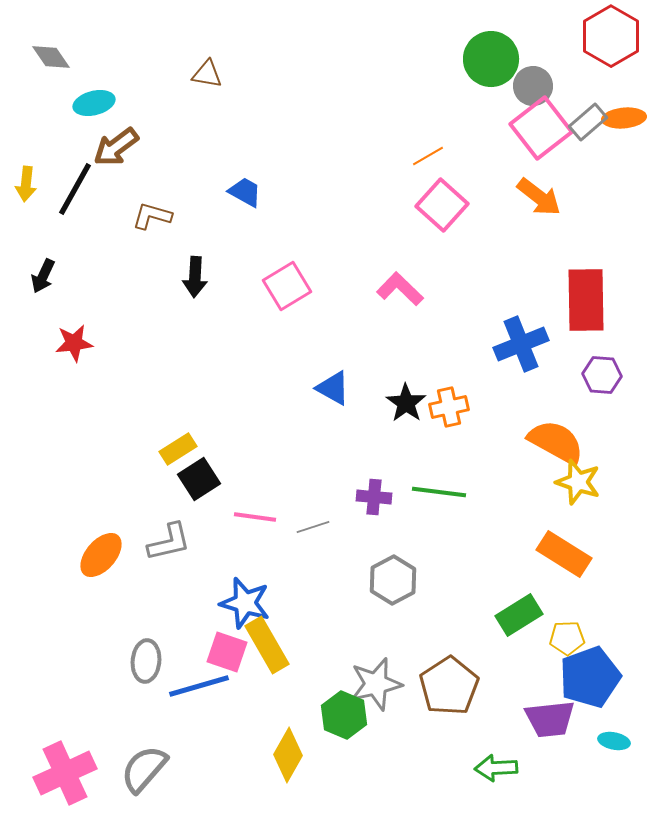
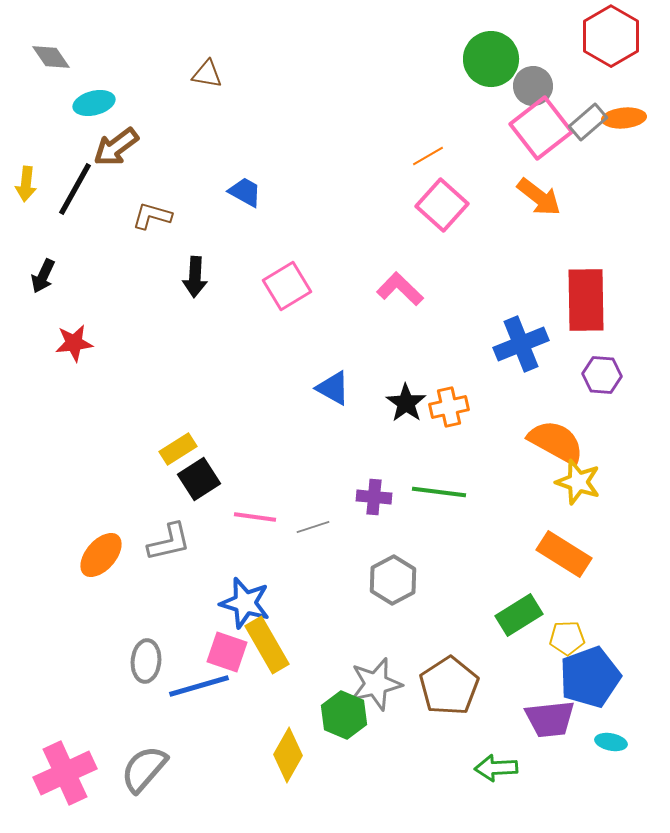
cyan ellipse at (614, 741): moved 3 px left, 1 px down
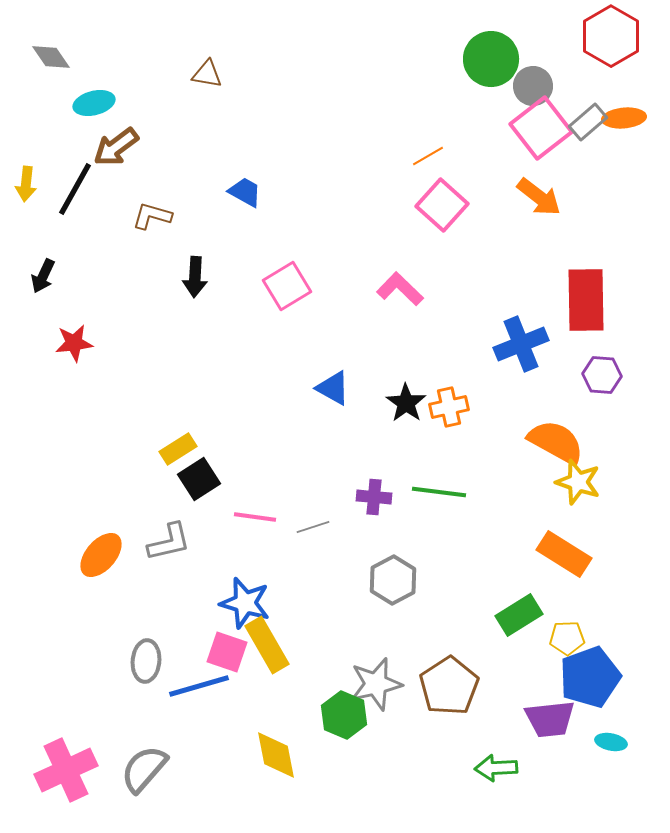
yellow diamond at (288, 755): moved 12 px left; rotated 40 degrees counterclockwise
pink cross at (65, 773): moved 1 px right, 3 px up
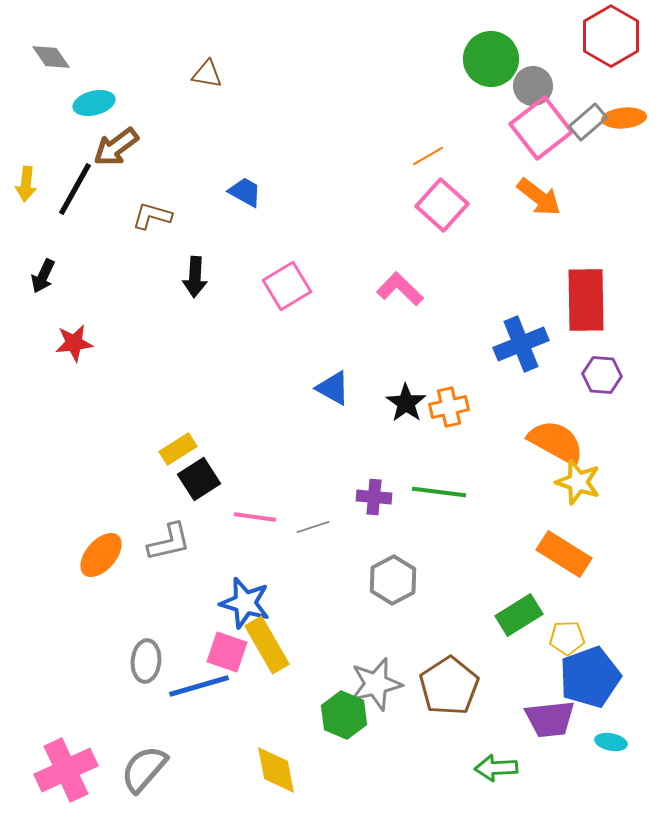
yellow diamond at (276, 755): moved 15 px down
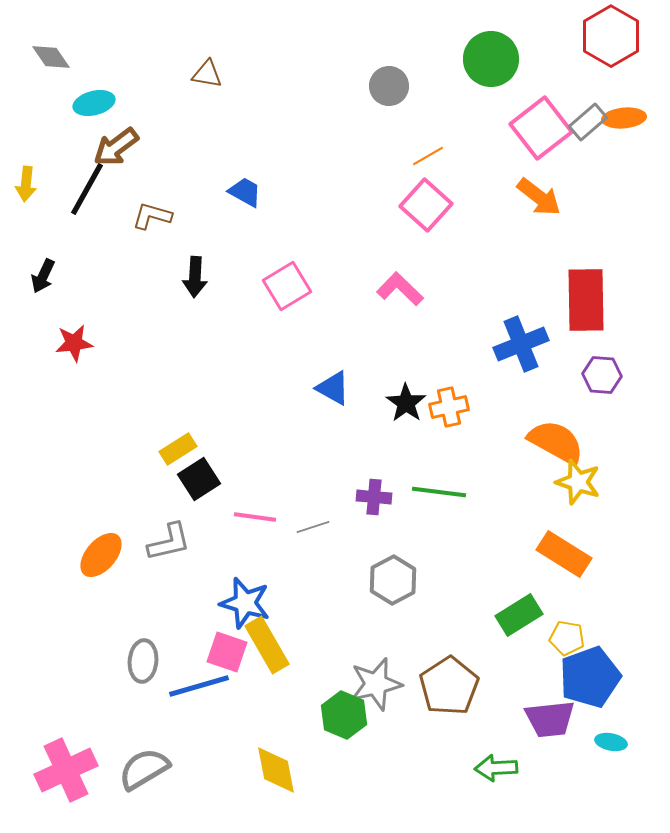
gray circle at (533, 86): moved 144 px left
black line at (75, 189): moved 12 px right
pink square at (442, 205): moved 16 px left
yellow pentagon at (567, 638): rotated 12 degrees clockwise
gray ellipse at (146, 661): moved 3 px left
gray semicircle at (144, 769): rotated 18 degrees clockwise
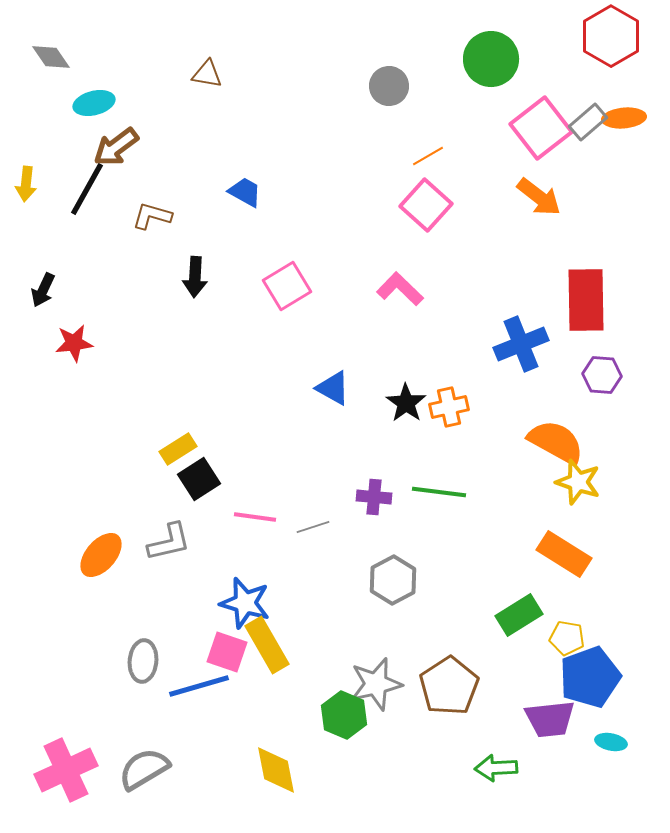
black arrow at (43, 276): moved 14 px down
